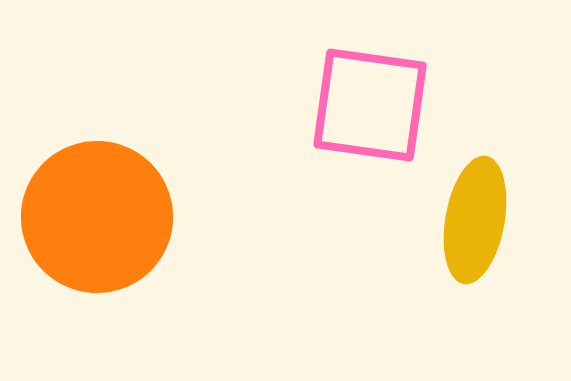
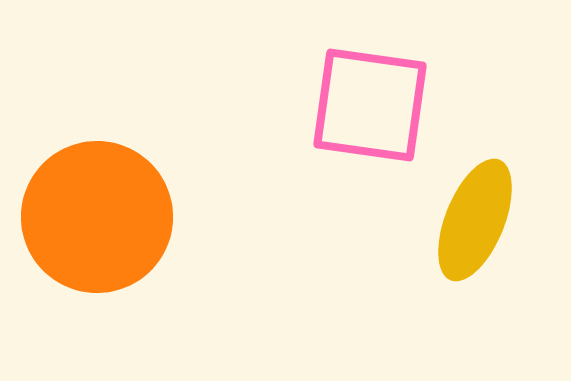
yellow ellipse: rotated 12 degrees clockwise
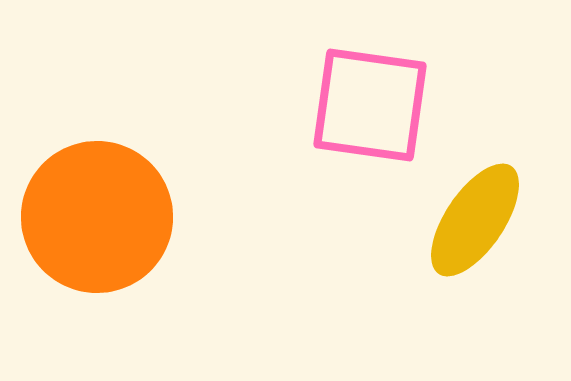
yellow ellipse: rotated 12 degrees clockwise
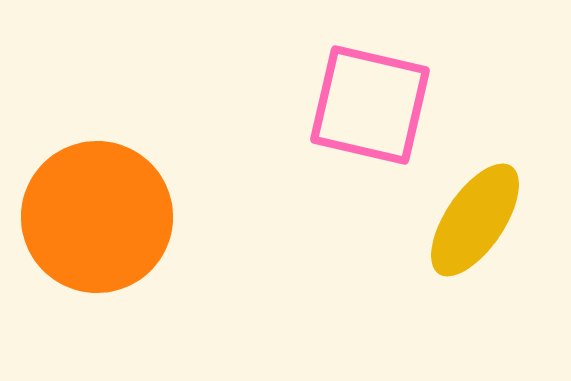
pink square: rotated 5 degrees clockwise
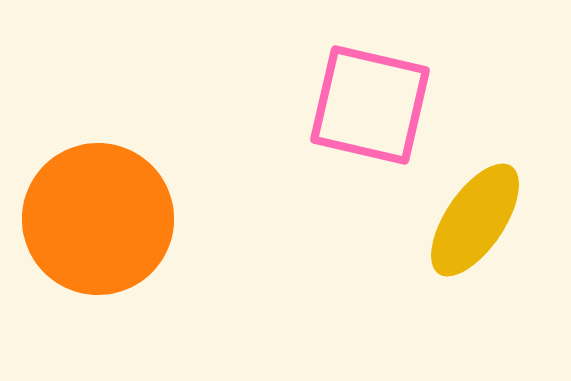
orange circle: moved 1 px right, 2 px down
